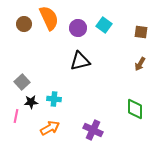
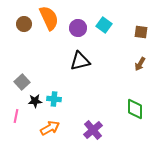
black star: moved 4 px right, 1 px up
purple cross: rotated 24 degrees clockwise
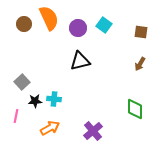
purple cross: moved 1 px down
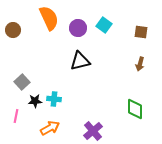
brown circle: moved 11 px left, 6 px down
brown arrow: rotated 16 degrees counterclockwise
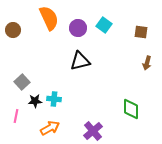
brown arrow: moved 7 px right, 1 px up
green diamond: moved 4 px left
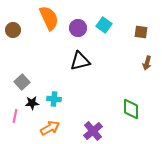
black star: moved 3 px left, 2 px down
pink line: moved 1 px left
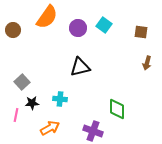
orange semicircle: moved 2 px left, 1 px up; rotated 60 degrees clockwise
black triangle: moved 6 px down
cyan cross: moved 6 px right
green diamond: moved 14 px left
pink line: moved 1 px right, 1 px up
purple cross: rotated 30 degrees counterclockwise
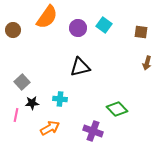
green diamond: rotated 45 degrees counterclockwise
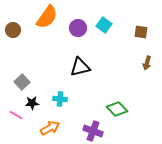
pink line: rotated 72 degrees counterclockwise
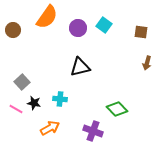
black star: moved 2 px right; rotated 16 degrees clockwise
pink line: moved 6 px up
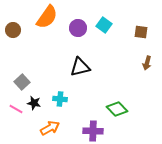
purple cross: rotated 18 degrees counterclockwise
